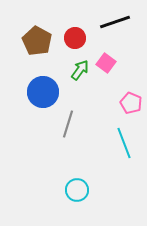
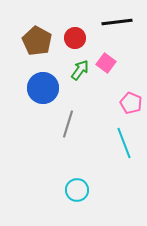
black line: moved 2 px right; rotated 12 degrees clockwise
blue circle: moved 4 px up
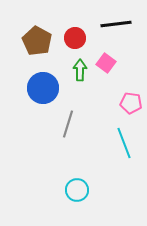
black line: moved 1 px left, 2 px down
green arrow: rotated 35 degrees counterclockwise
pink pentagon: rotated 15 degrees counterclockwise
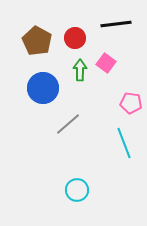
gray line: rotated 32 degrees clockwise
